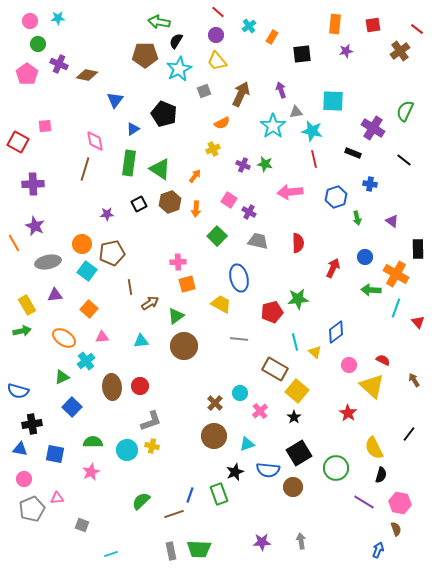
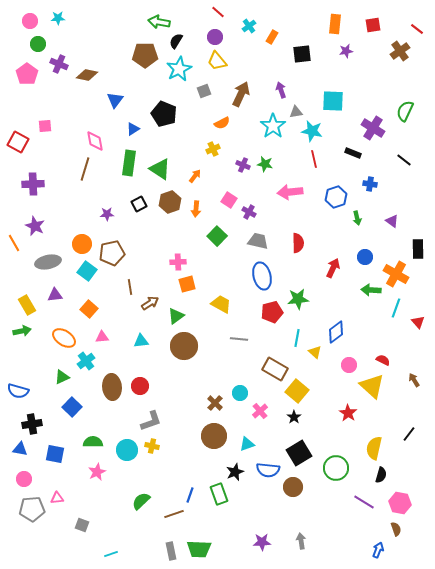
purple circle at (216, 35): moved 1 px left, 2 px down
blue ellipse at (239, 278): moved 23 px right, 2 px up
cyan line at (295, 342): moved 2 px right, 4 px up; rotated 24 degrees clockwise
yellow semicircle at (374, 448): rotated 40 degrees clockwise
pink star at (91, 472): moved 6 px right
gray pentagon at (32, 509): rotated 20 degrees clockwise
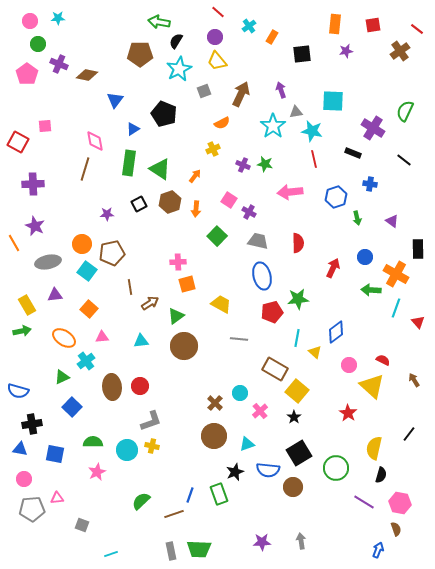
brown pentagon at (145, 55): moved 5 px left, 1 px up
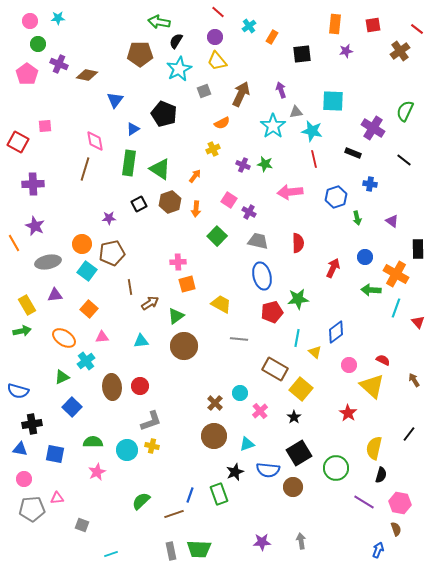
purple star at (107, 214): moved 2 px right, 4 px down
yellow square at (297, 391): moved 4 px right, 2 px up
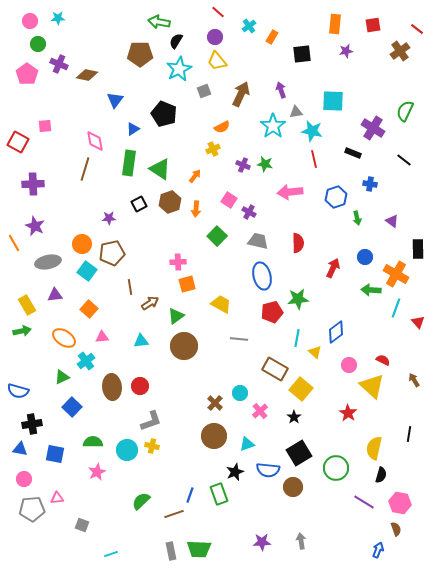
orange semicircle at (222, 123): moved 4 px down
black line at (409, 434): rotated 28 degrees counterclockwise
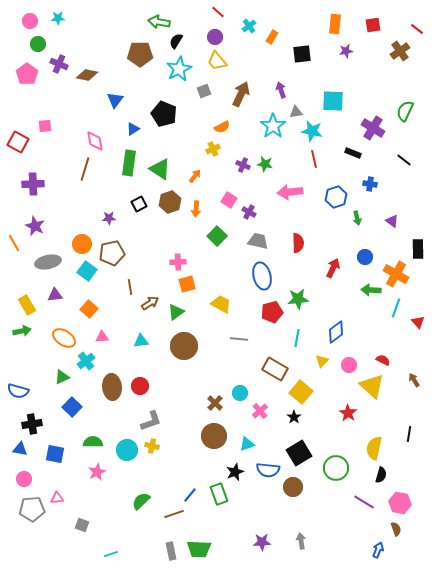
green triangle at (176, 316): moved 4 px up
yellow triangle at (315, 352): moved 7 px right, 9 px down; rotated 32 degrees clockwise
yellow square at (301, 389): moved 3 px down
blue line at (190, 495): rotated 21 degrees clockwise
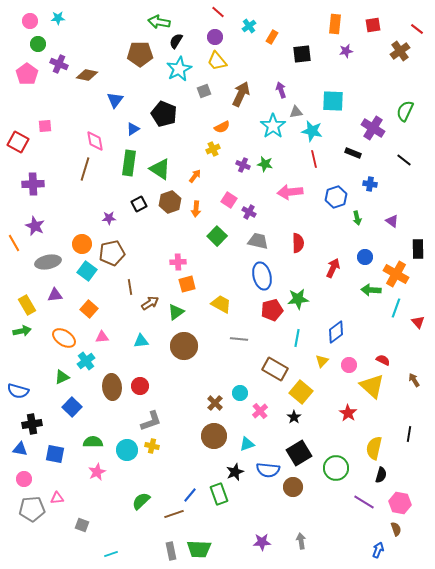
red pentagon at (272, 312): moved 2 px up
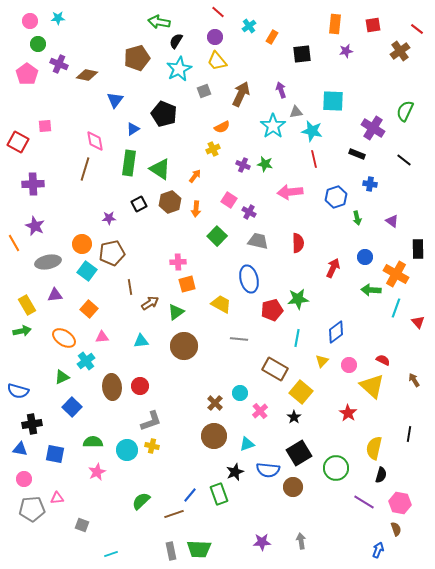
brown pentagon at (140, 54): moved 3 px left, 4 px down; rotated 15 degrees counterclockwise
black rectangle at (353, 153): moved 4 px right, 1 px down
blue ellipse at (262, 276): moved 13 px left, 3 px down
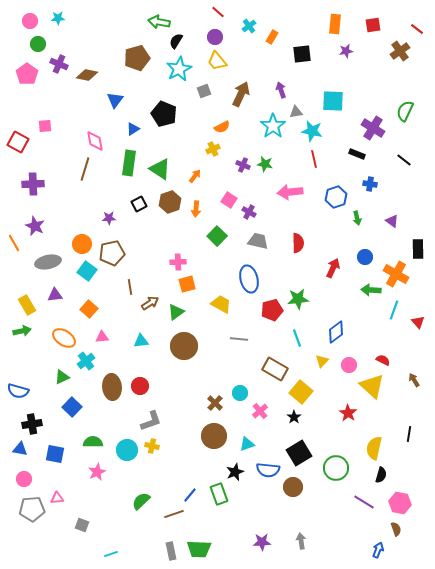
cyan line at (396, 308): moved 2 px left, 2 px down
cyan line at (297, 338): rotated 30 degrees counterclockwise
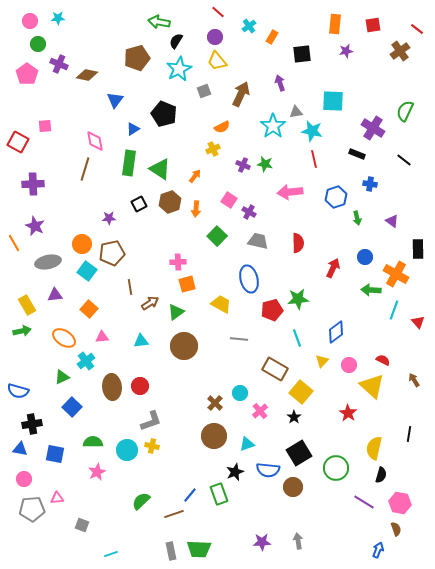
purple arrow at (281, 90): moved 1 px left, 7 px up
gray arrow at (301, 541): moved 3 px left
